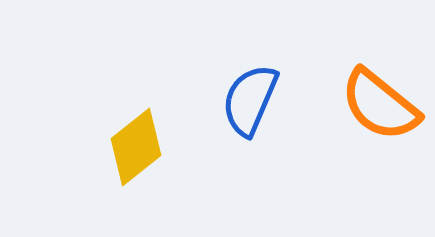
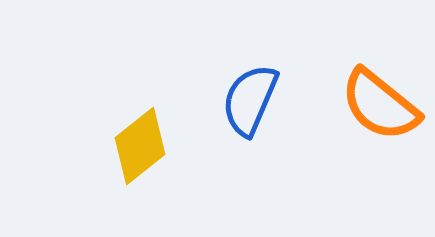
yellow diamond: moved 4 px right, 1 px up
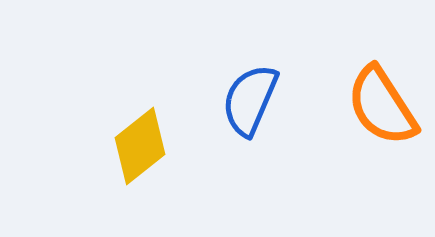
orange semicircle: moved 2 px right, 1 px down; rotated 18 degrees clockwise
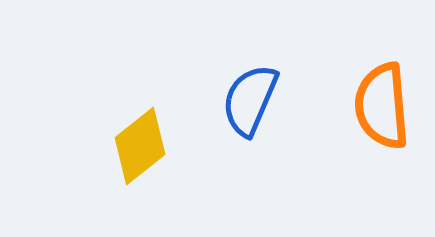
orange semicircle: rotated 28 degrees clockwise
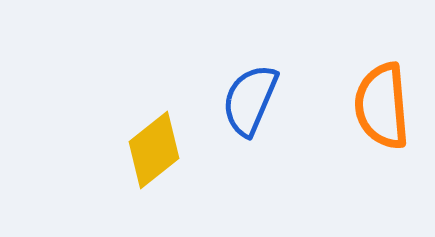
yellow diamond: moved 14 px right, 4 px down
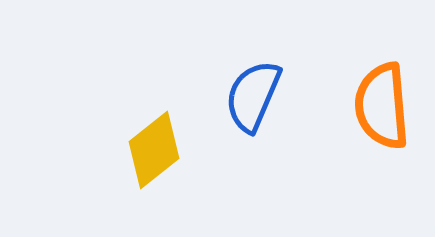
blue semicircle: moved 3 px right, 4 px up
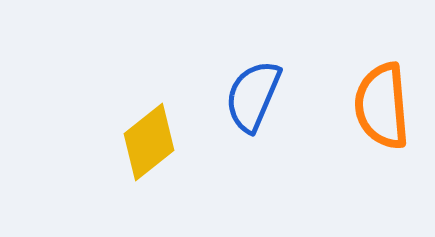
yellow diamond: moved 5 px left, 8 px up
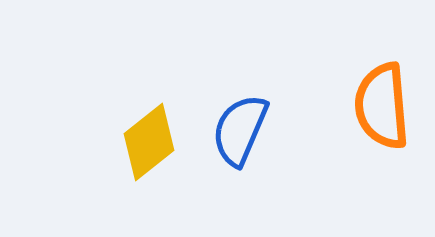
blue semicircle: moved 13 px left, 34 px down
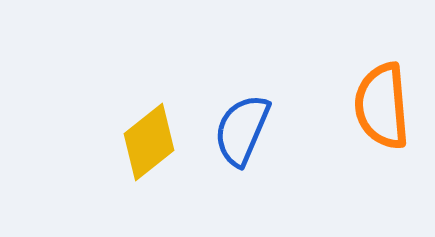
blue semicircle: moved 2 px right
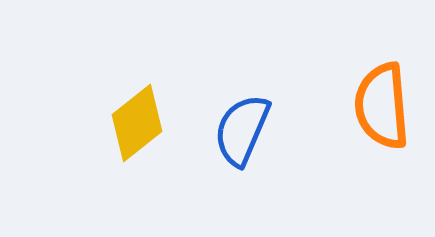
yellow diamond: moved 12 px left, 19 px up
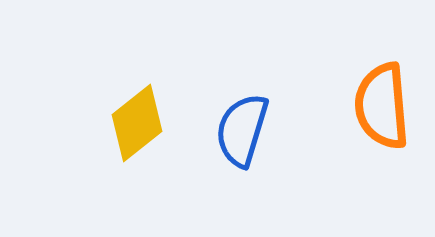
blue semicircle: rotated 6 degrees counterclockwise
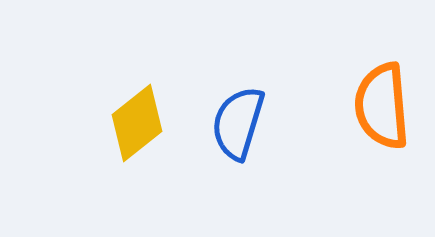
blue semicircle: moved 4 px left, 7 px up
